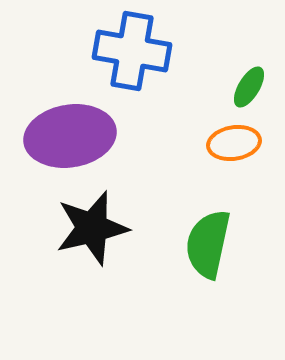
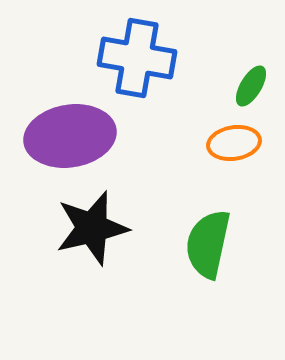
blue cross: moved 5 px right, 7 px down
green ellipse: moved 2 px right, 1 px up
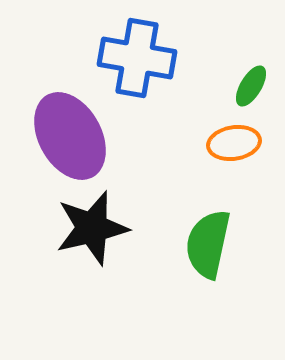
purple ellipse: rotated 70 degrees clockwise
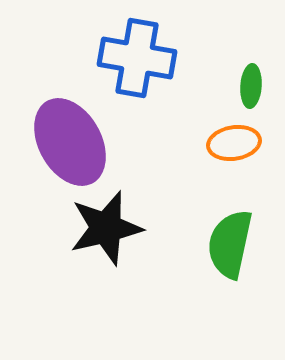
green ellipse: rotated 27 degrees counterclockwise
purple ellipse: moved 6 px down
black star: moved 14 px right
green semicircle: moved 22 px right
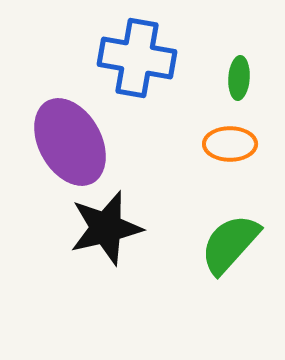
green ellipse: moved 12 px left, 8 px up
orange ellipse: moved 4 px left, 1 px down; rotated 9 degrees clockwise
green semicircle: rotated 30 degrees clockwise
